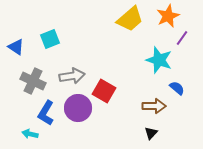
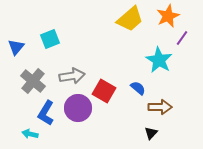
blue triangle: rotated 36 degrees clockwise
cyan star: rotated 12 degrees clockwise
gray cross: rotated 15 degrees clockwise
blue semicircle: moved 39 px left
brown arrow: moved 6 px right, 1 px down
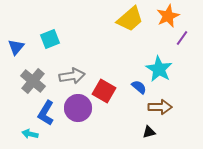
cyan star: moved 9 px down
blue semicircle: moved 1 px right, 1 px up
black triangle: moved 2 px left, 1 px up; rotated 32 degrees clockwise
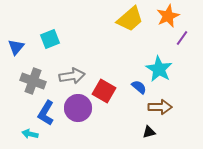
gray cross: rotated 20 degrees counterclockwise
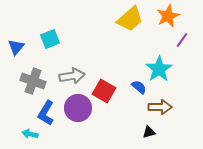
purple line: moved 2 px down
cyan star: rotated 8 degrees clockwise
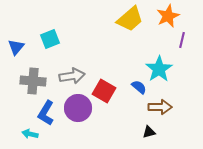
purple line: rotated 21 degrees counterclockwise
gray cross: rotated 15 degrees counterclockwise
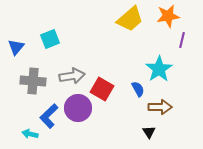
orange star: rotated 15 degrees clockwise
blue semicircle: moved 1 px left, 2 px down; rotated 21 degrees clockwise
red square: moved 2 px left, 2 px up
blue L-shape: moved 3 px right, 3 px down; rotated 15 degrees clockwise
black triangle: rotated 48 degrees counterclockwise
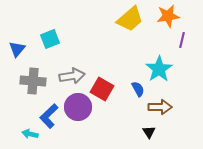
blue triangle: moved 1 px right, 2 px down
purple circle: moved 1 px up
